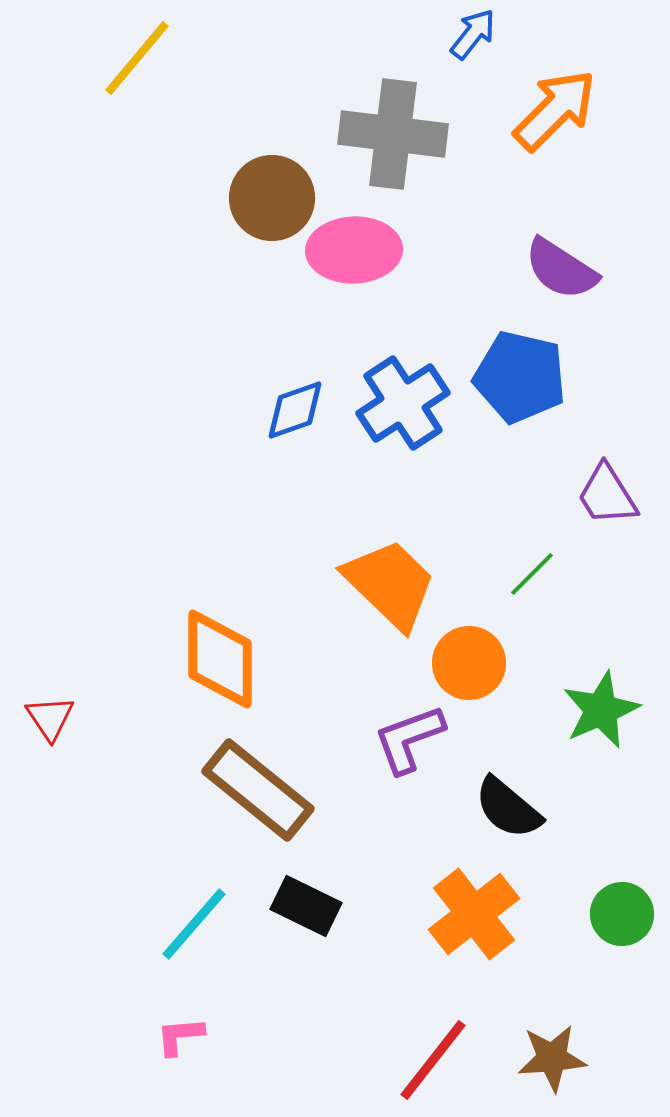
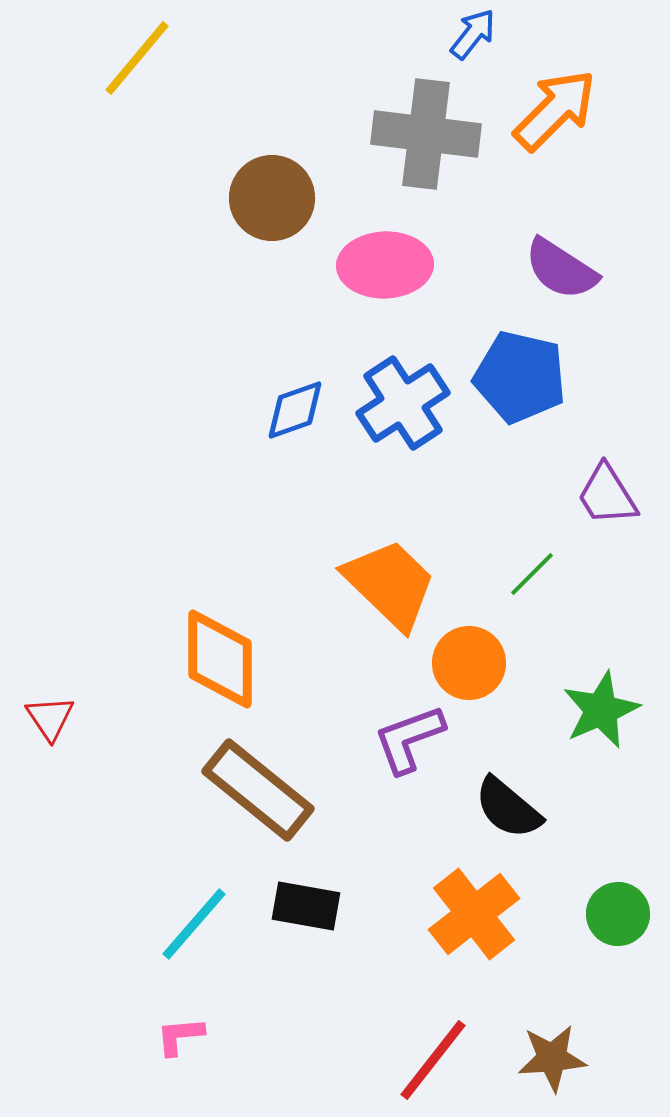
gray cross: moved 33 px right
pink ellipse: moved 31 px right, 15 px down
black rectangle: rotated 16 degrees counterclockwise
green circle: moved 4 px left
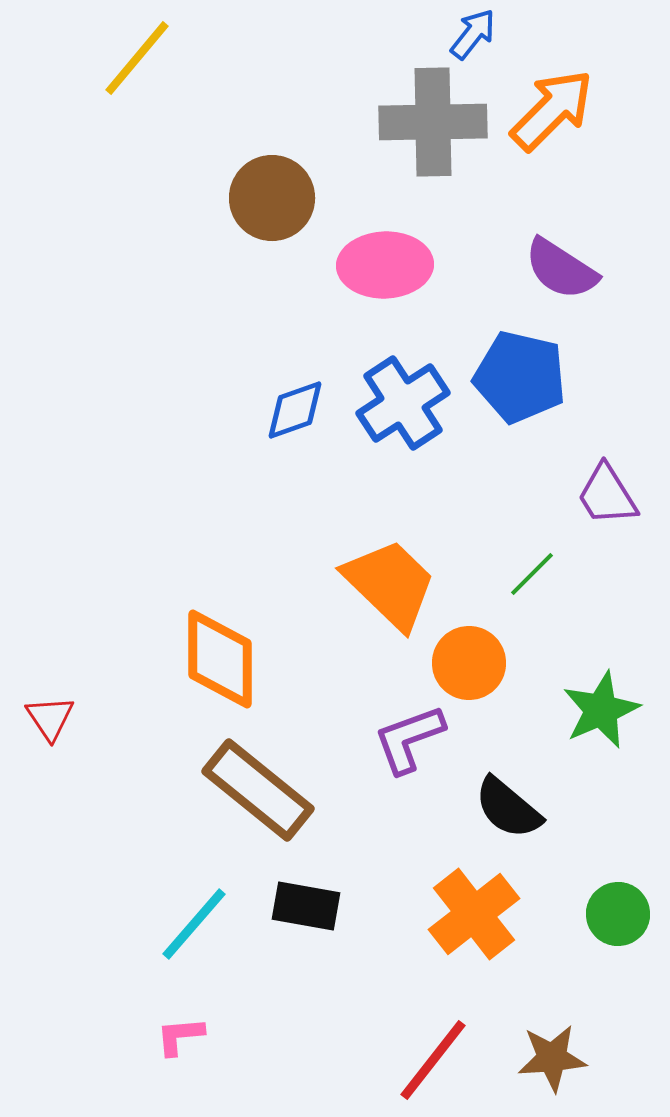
orange arrow: moved 3 px left
gray cross: moved 7 px right, 12 px up; rotated 8 degrees counterclockwise
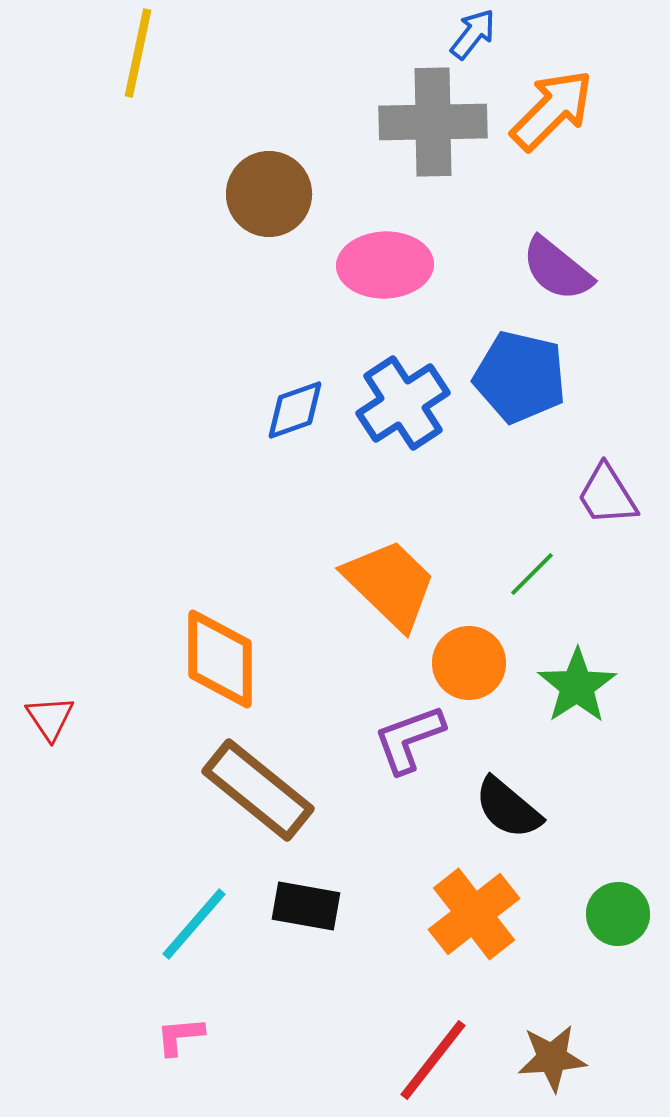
yellow line: moved 1 px right, 5 px up; rotated 28 degrees counterclockwise
brown circle: moved 3 px left, 4 px up
purple semicircle: moved 4 px left; rotated 6 degrees clockwise
green star: moved 24 px left, 24 px up; rotated 10 degrees counterclockwise
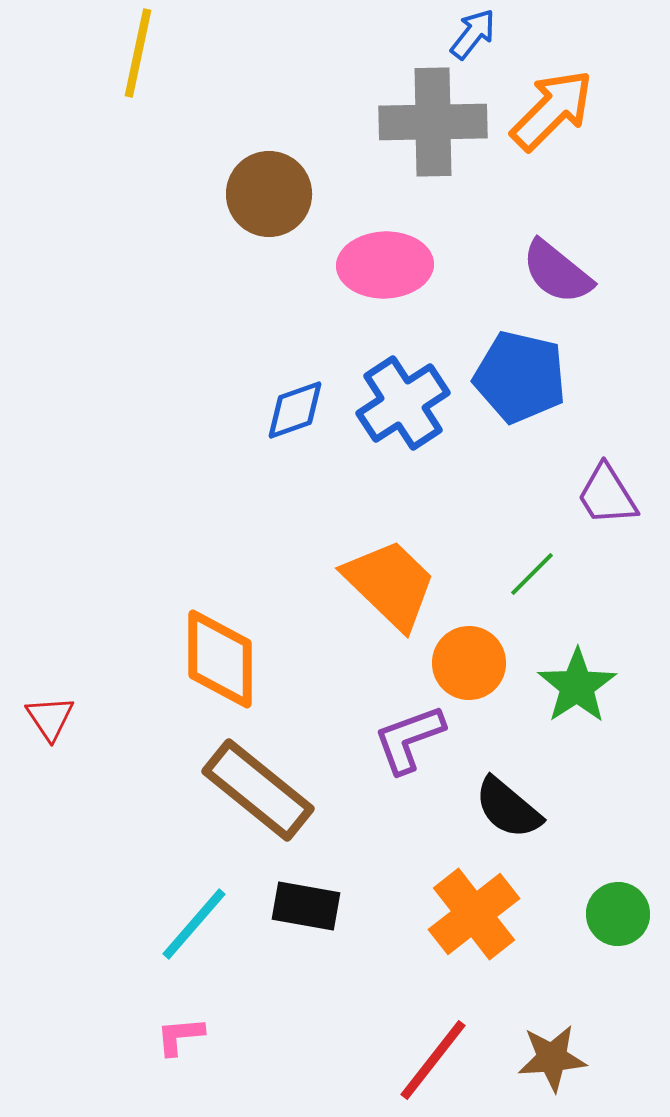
purple semicircle: moved 3 px down
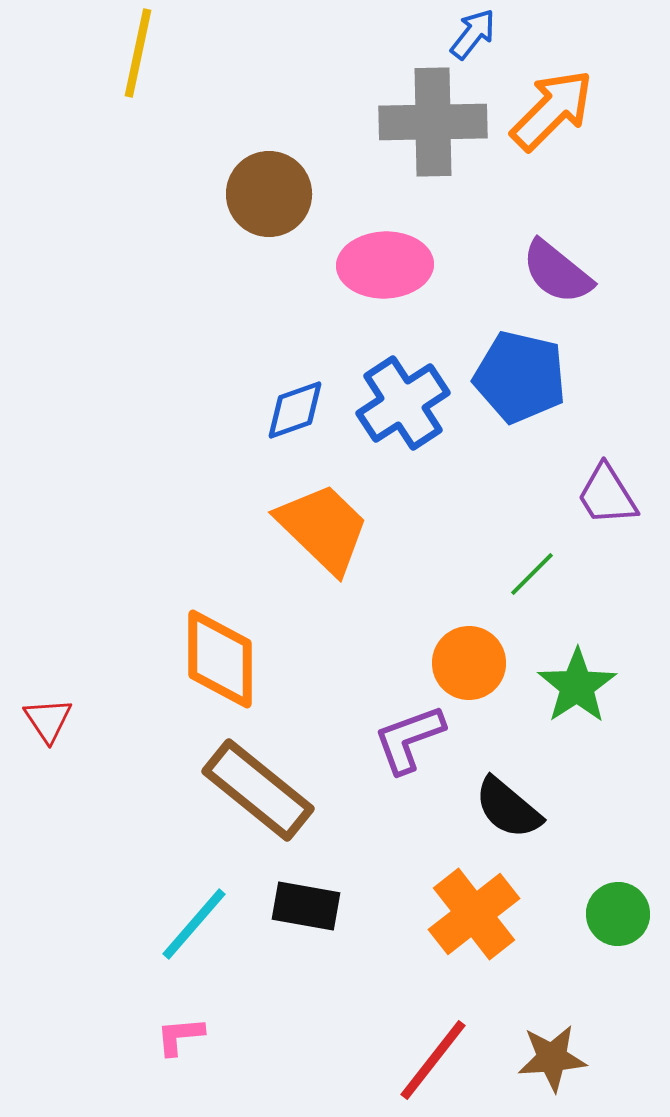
orange trapezoid: moved 67 px left, 56 px up
red triangle: moved 2 px left, 2 px down
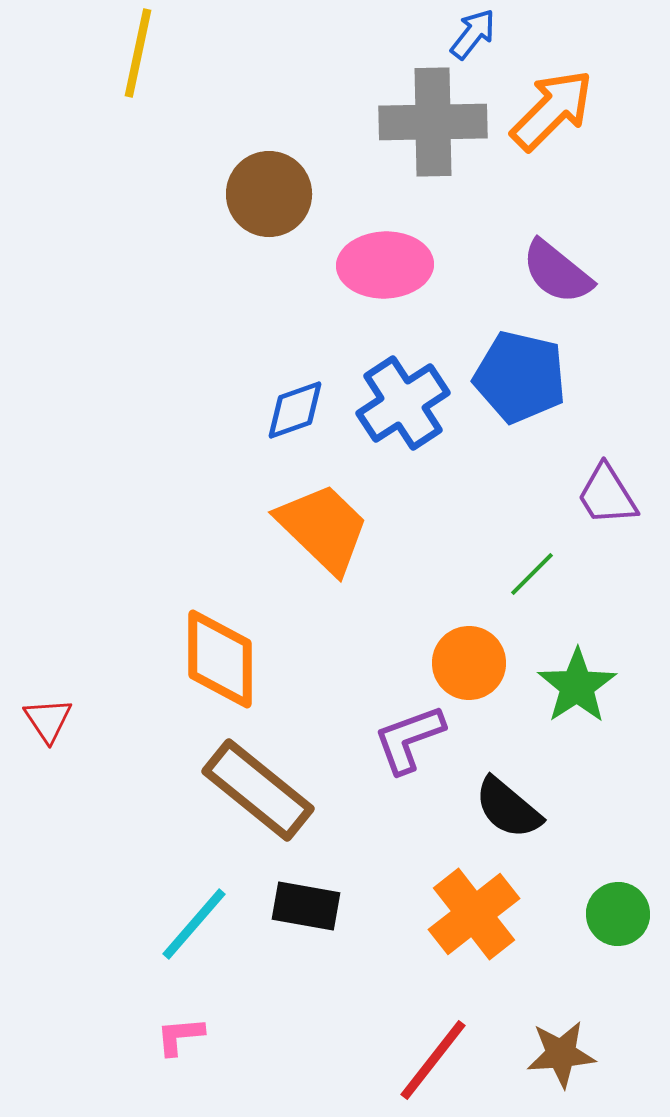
brown star: moved 9 px right, 4 px up
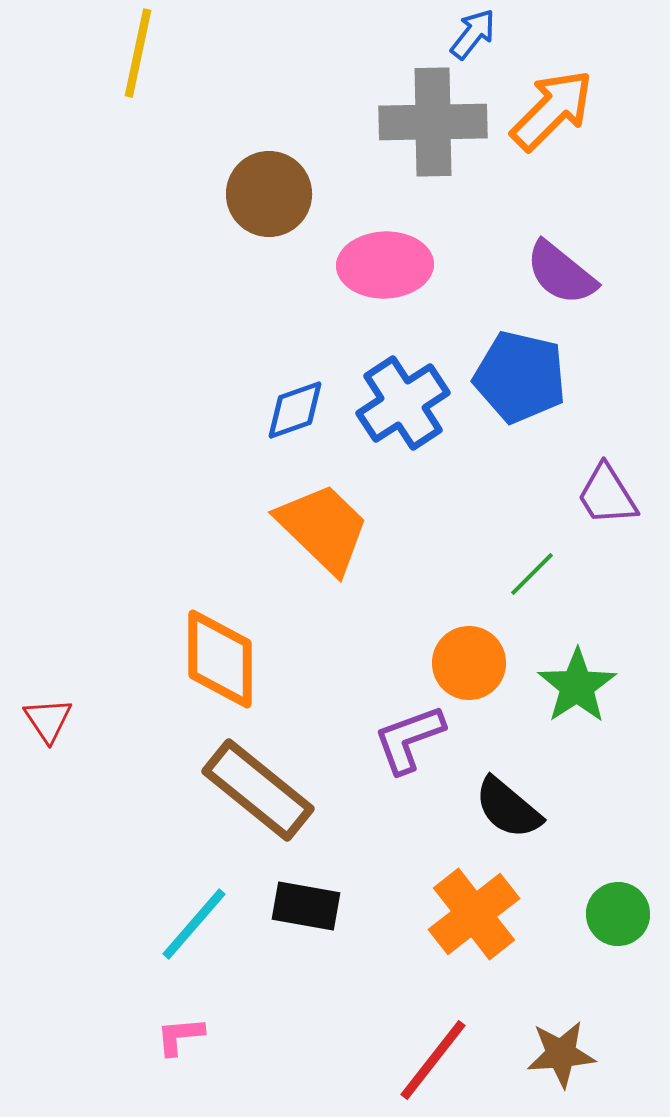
purple semicircle: moved 4 px right, 1 px down
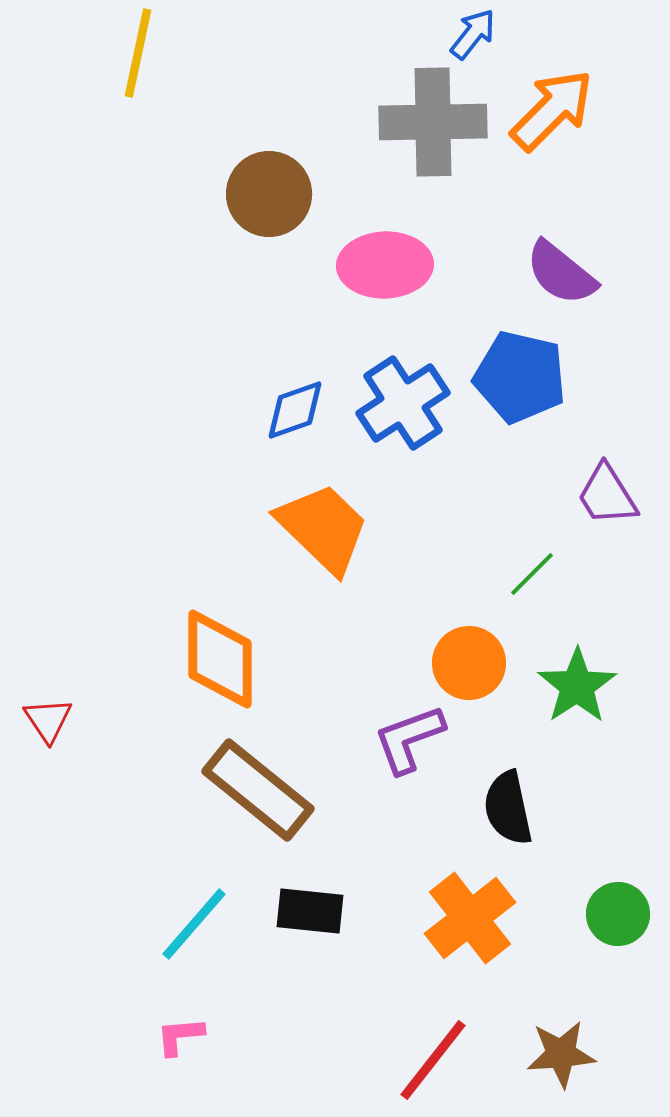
black semicircle: rotated 38 degrees clockwise
black rectangle: moved 4 px right, 5 px down; rotated 4 degrees counterclockwise
orange cross: moved 4 px left, 4 px down
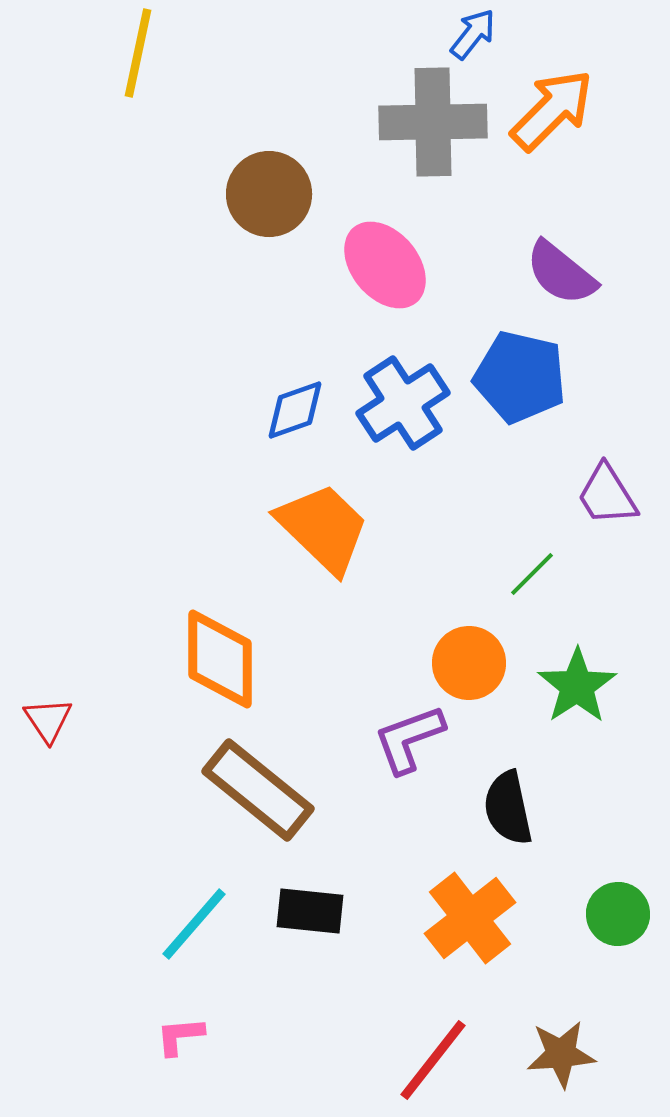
pink ellipse: rotated 52 degrees clockwise
